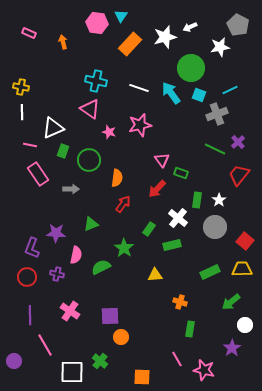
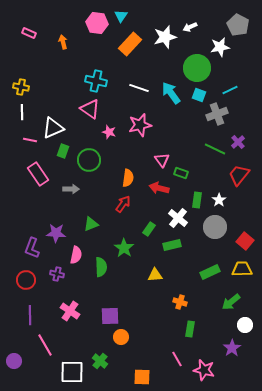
green circle at (191, 68): moved 6 px right
pink line at (30, 145): moved 5 px up
orange semicircle at (117, 178): moved 11 px right
red arrow at (157, 189): moved 2 px right, 1 px up; rotated 60 degrees clockwise
green semicircle at (101, 267): rotated 114 degrees clockwise
red circle at (27, 277): moved 1 px left, 3 px down
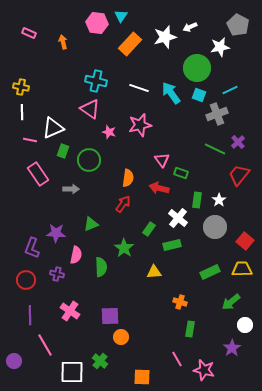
yellow triangle at (155, 275): moved 1 px left, 3 px up
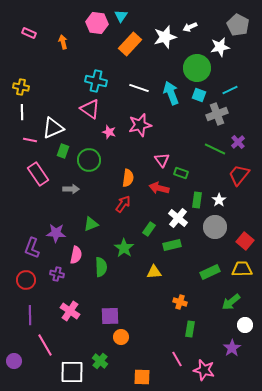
cyan arrow at (171, 93): rotated 15 degrees clockwise
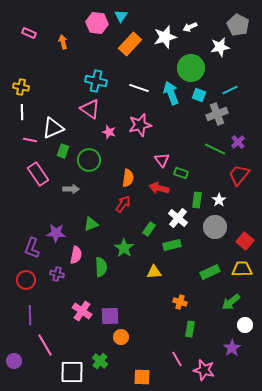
green circle at (197, 68): moved 6 px left
pink cross at (70, 311): moved 12 px right
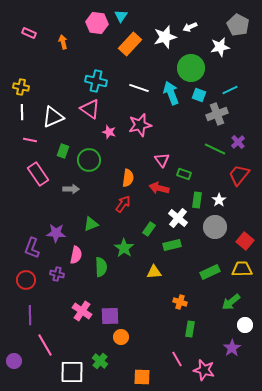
white triangle at (53, 128): moved 11 px up
green rectangle at (181, 173): moved 3 px right, 1 px down
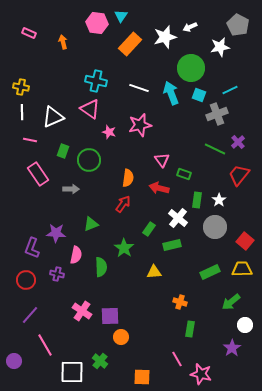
purple line at (30, 315): rotated 42 degrees clockwise
pink star at (204, 370): moved 3 px left, 4 px down
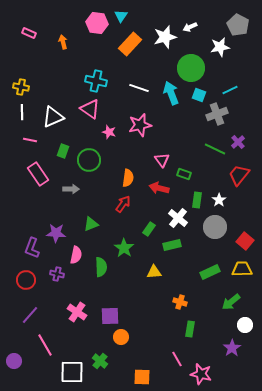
pink cross at (82, 311): moved 5 px left, 1 px down
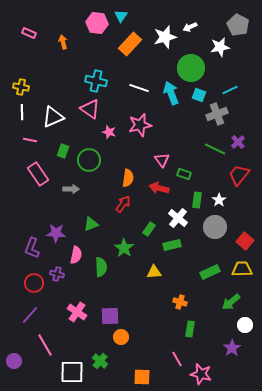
red circle at (26, 280): moved 8 px right, 3 px down
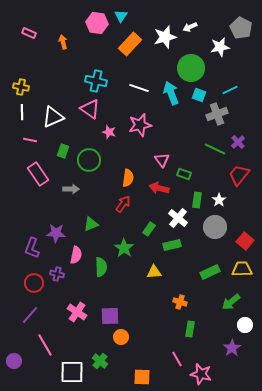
gray pentagon at (238, 25): moved 3 px right, 3 px down
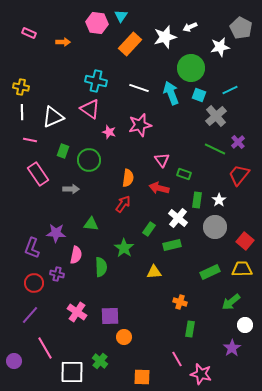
orange arrow at (63, 42): rotated 104 degrees clockwise
gray cross at (217, 114): moved 1 px left, 2 px down; rotated 20 degrees counterclockwise
green triangle at (91, 224): rotated 28 degrees clockwise
orange circle at (121, 337): moved 3 px right
pink line at (45, 345): moved 3 px down
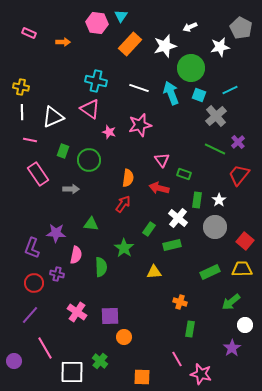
white star at (165, 37): moved 9 px down
